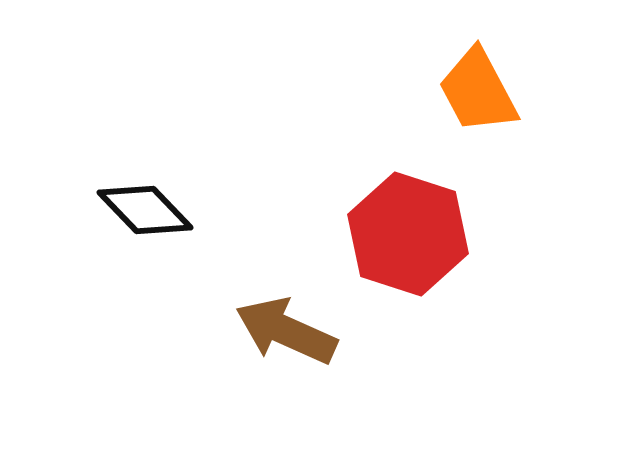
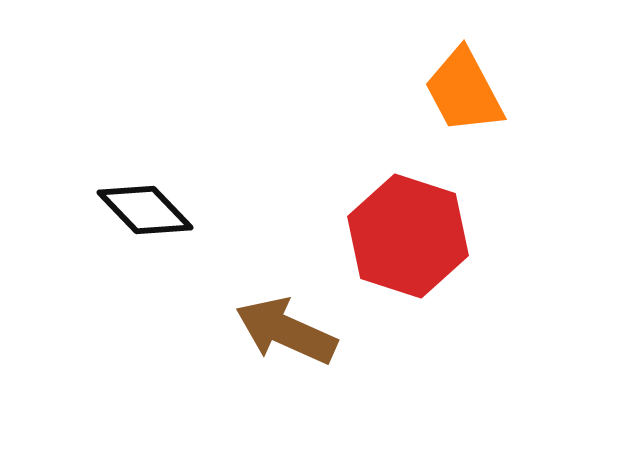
orange trapezoid: moved 14 px left
red hexagon: moved 2 px down
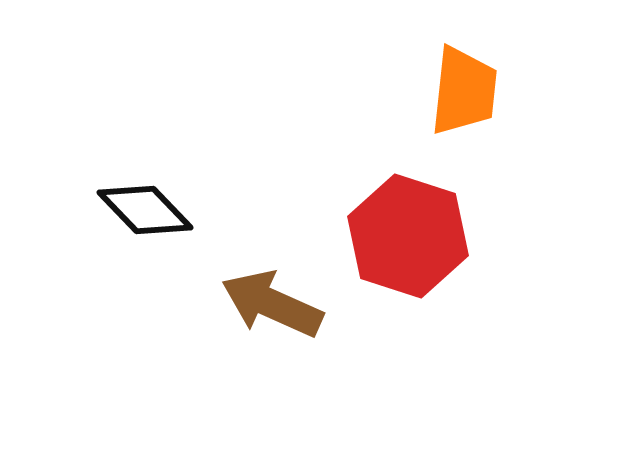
orange trapezoid: rotated 146 degrees counterclockwise
brown arrow: moved 14 px left, 27 px up
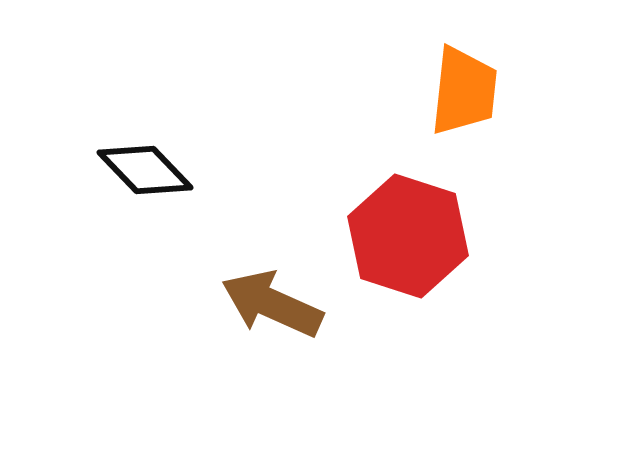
black diamond: moved 40 px up
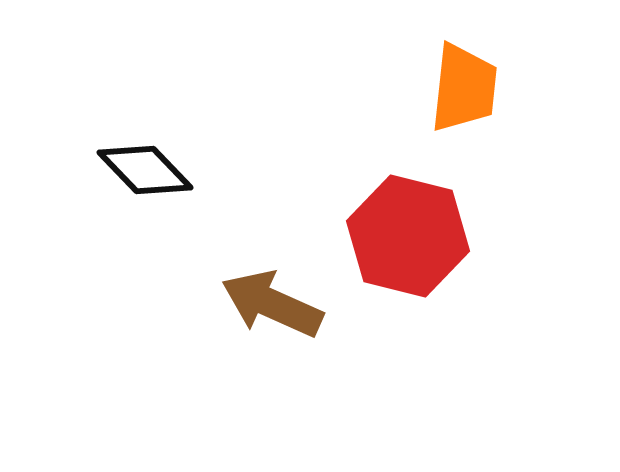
orange trapezoid: moved 3 px up
red hexagon: rotated 4 degrees counterclockwise
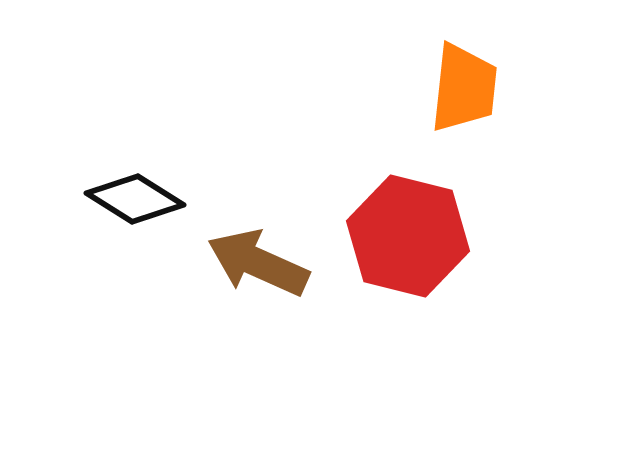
black diamond: moved 10 px left, 29 px down; rotated 14 degrees counterclockwise
brown arrow: moved 14 px left, 41 px up
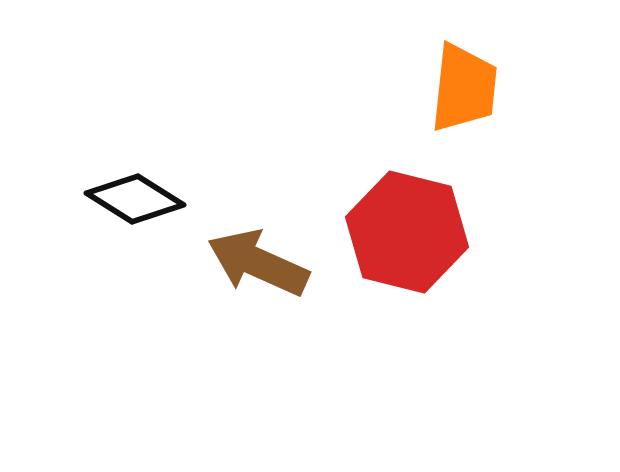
red hexagon: moved 1 px left, 4 px up
